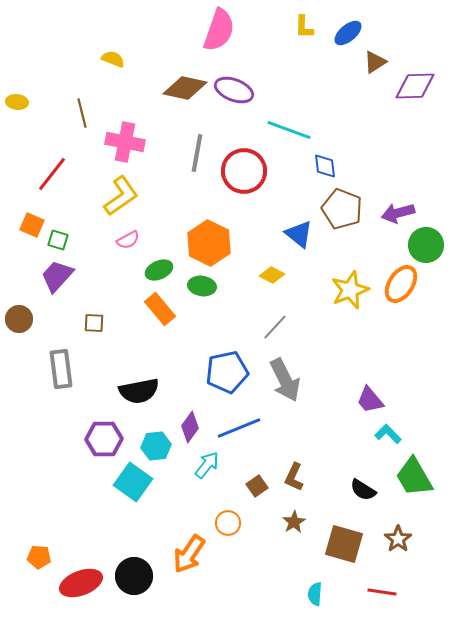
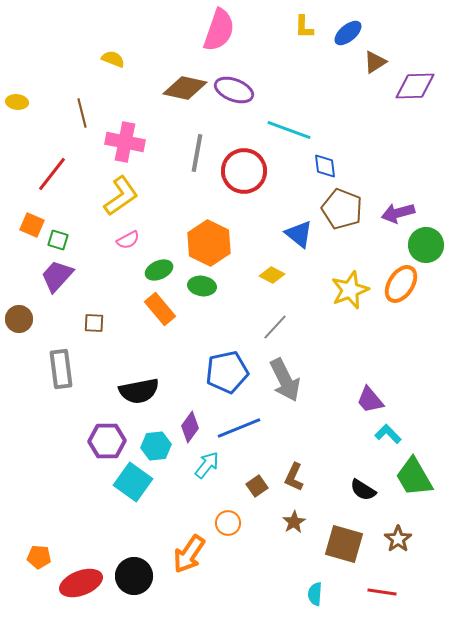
purple hexagon at (104, 439): moved 3 px right, 2 px down
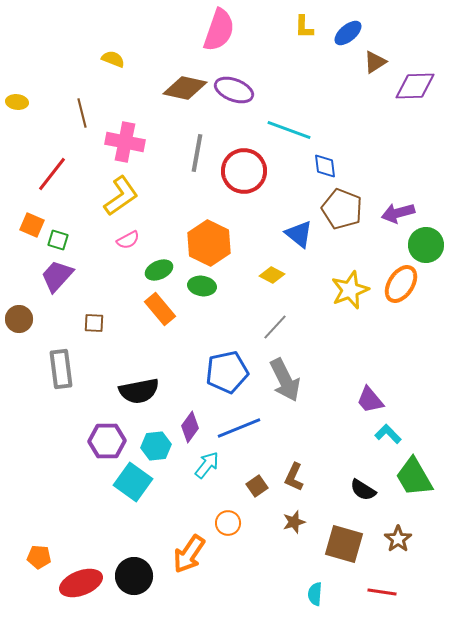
brown star at (294, 522): rotated 15 degrees clockwise
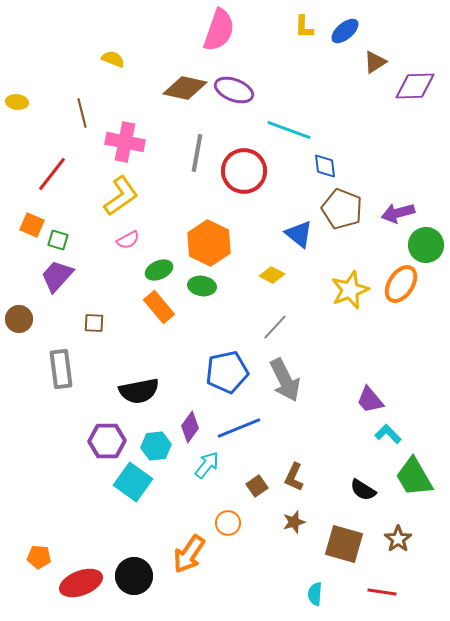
blue ellipse at (348, 33): moved 3 px left, 2 px up
orange rectangle at (160, 309): moved 1 px left, 2 px up
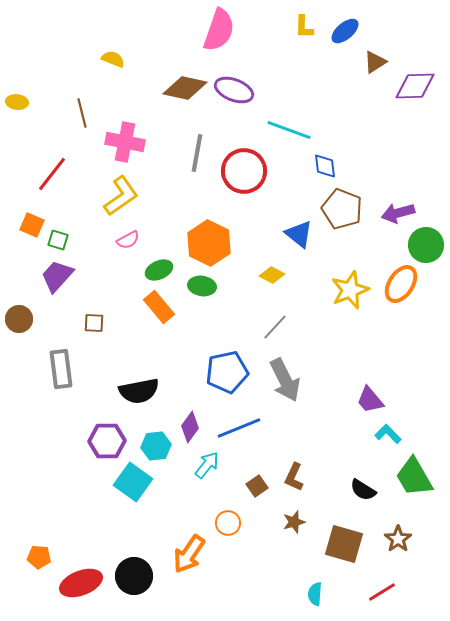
red line at (382, 592): rotated 40 degrees counterclockwise
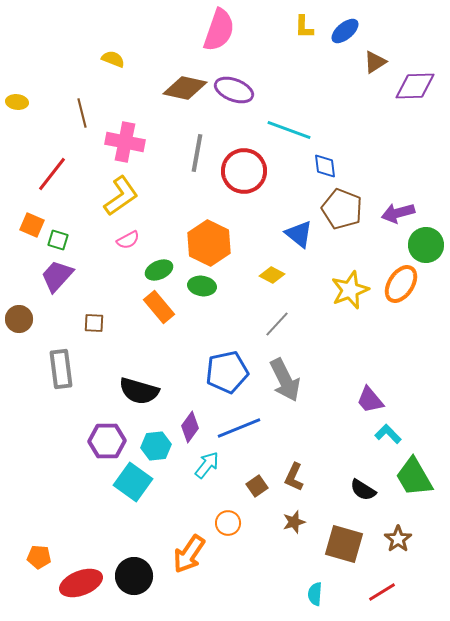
gray line at (275, 327): moved 2 px right, 3 px up
black semicircle at (139, 391): rotated 27 degrees clockwise
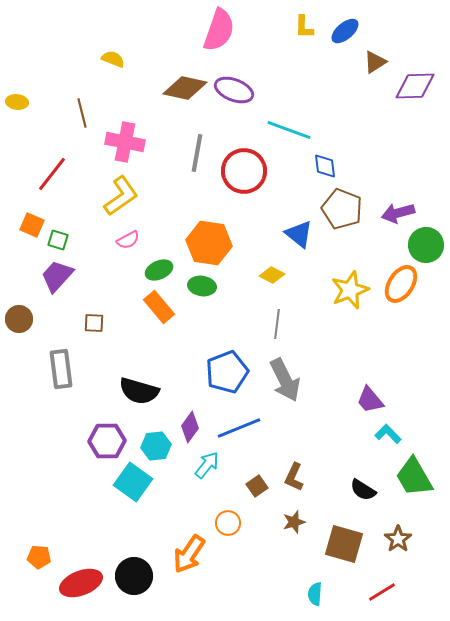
orange hexagon at (209, 243): rotated 18 degrees counterclockwise
gray line at (277, 324): rotated 36 degrees counterclockwise
blue pentagon at (227, 372): rotated 9 degrees counterclockwise
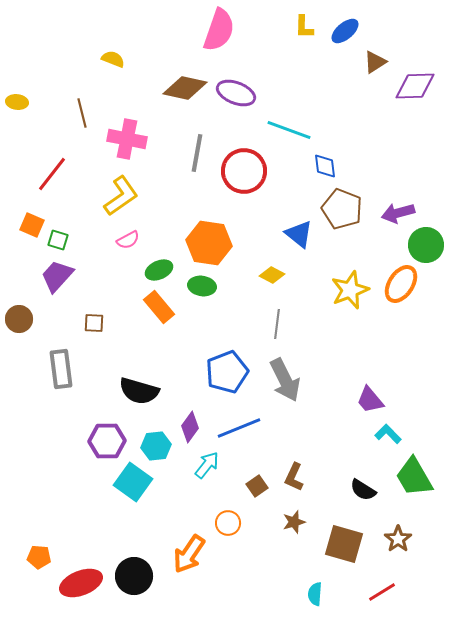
purple ellipse at (234, 90): moved 2 px right, 3 px down
pink cross at (125, 142): moved 2 px right, 3 px up
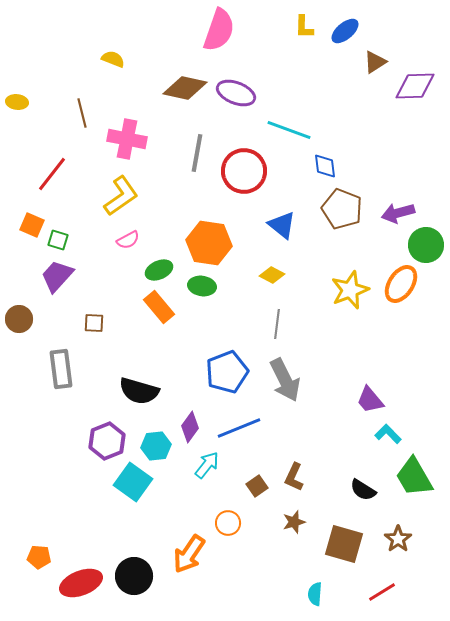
blue triangle at (299, 234): moved 17 px left, 9 px up
purple hexagon at (107, 441): rotated 21 degrees counterclockwise
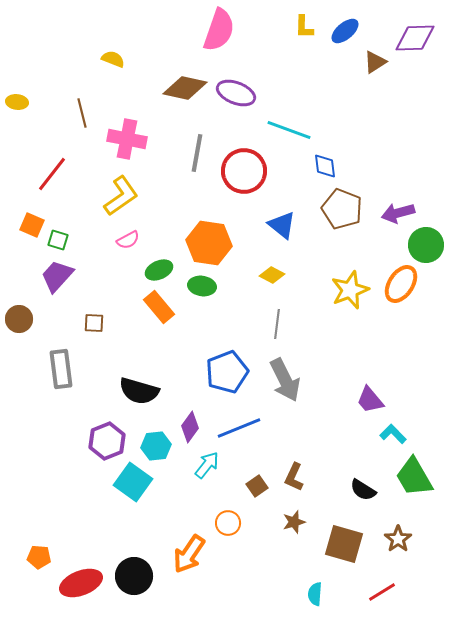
purple diamond at (415, 86): moved 48 px up
cyan L-shape at (388, 434): moved 5 px right
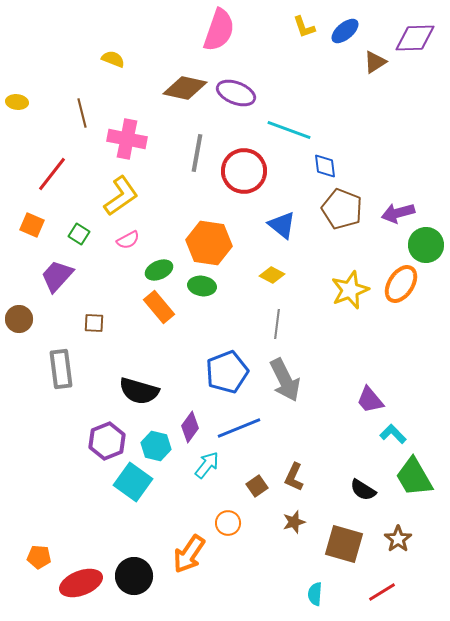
yellow L-shape at (304, 27): rotated 20 degrees counterclockwise
green square at (58, 240): moved 21 px right, 6 px up; rotated 15 degrees clockwise
cyan hexagon at (156, 446): rotated 20 degrees clockwise
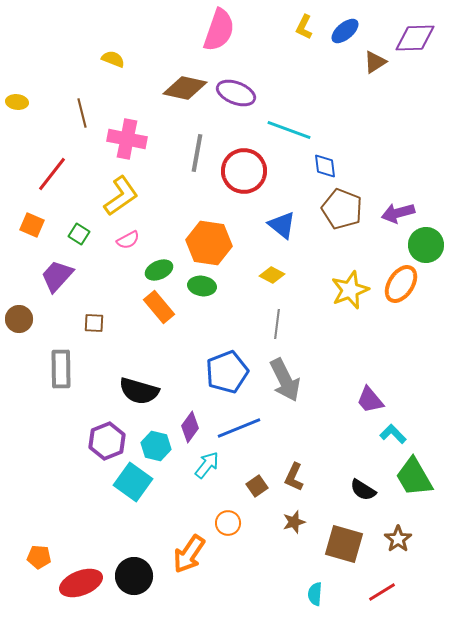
yellow L-shape at (304, 27): rotated 45 degrees clockwise
gray rectangle at (61, 369): rotated 6 degrees clockwise
